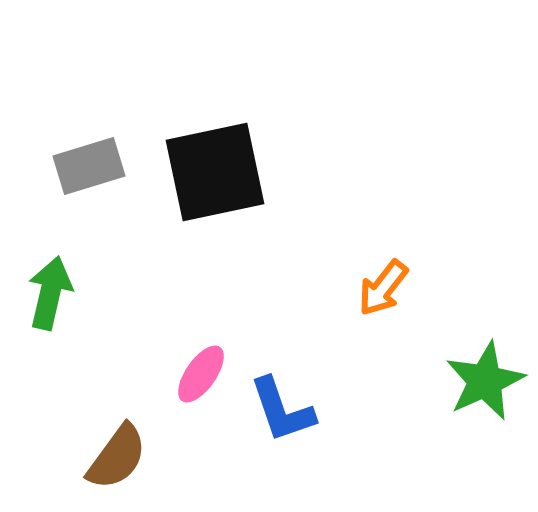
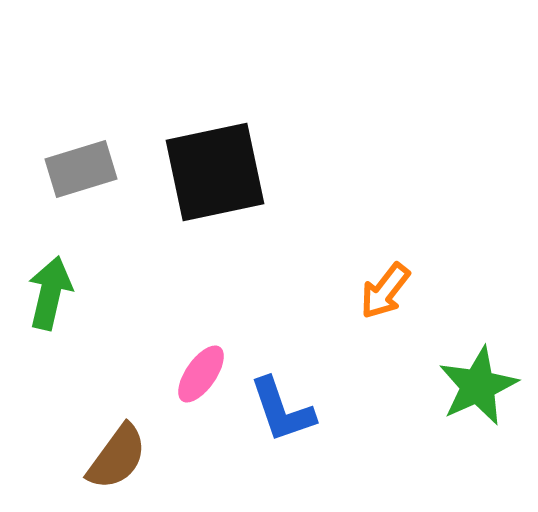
gray rectangle: moved 8 px left, 3 px down
orange arrow: moved 2 px right, 3 px down
green star: moved 7 px left, 5 px down
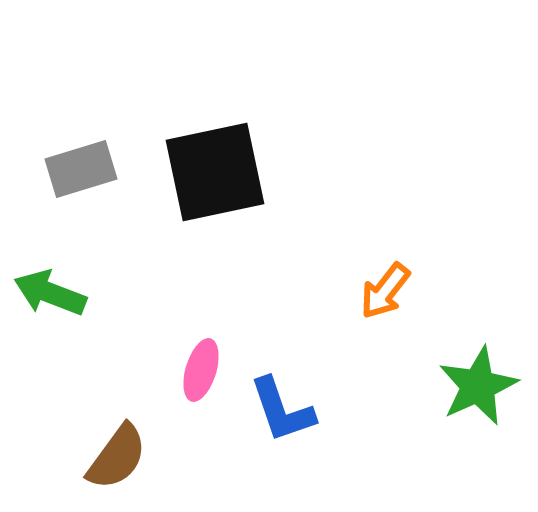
green arrow: rotated 82 degrees counterclockwise
pink ellipse: moved 4 px up; rotated 18 degrees counterclockwise
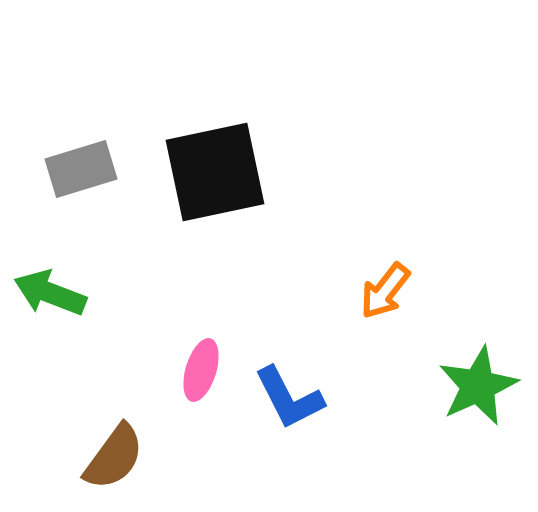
blue L-shape: moved 7 px right, 12 px up; rotated 8 degrees counterclockwise
brown semicircle: moved 3 px left
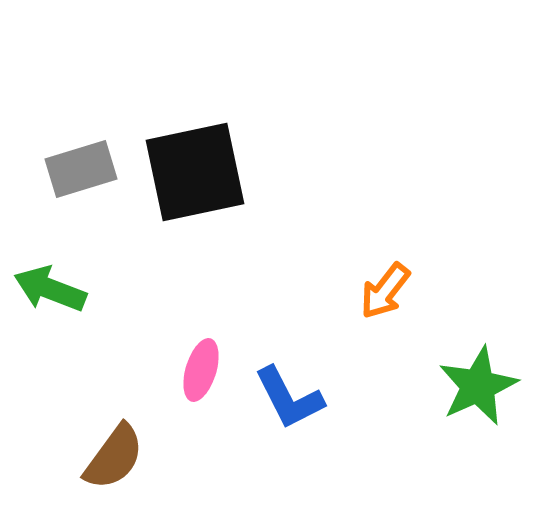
black square: moved 20 px left
green arrow: moved 4 px up
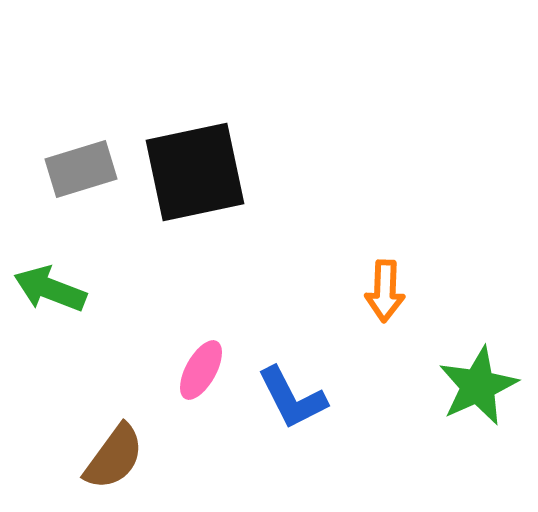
orange arrow: rotated 36 degrees counterclockwise
pink ellipse: rotated 12 degrees clockwise
blue L-shape: moved 3 px right
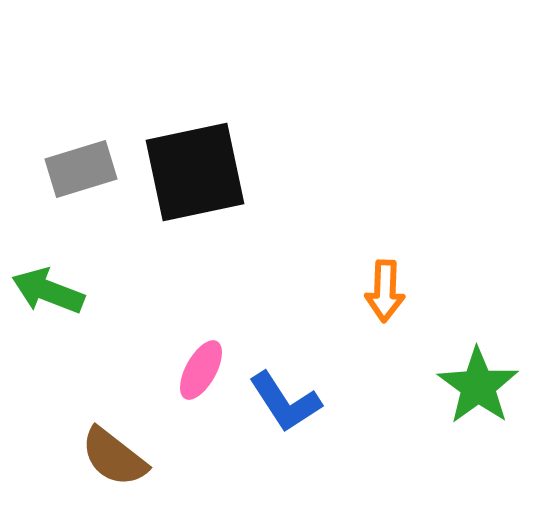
green arrow: moved 2 px left, 2 px down
green star: rotated 12 degrees counterclockwise
blue L-shape: moved 7 px left, 4 px down; rotated 6 degrees counterclockwise
brown semicircle: rotated 92 degrees clockwise
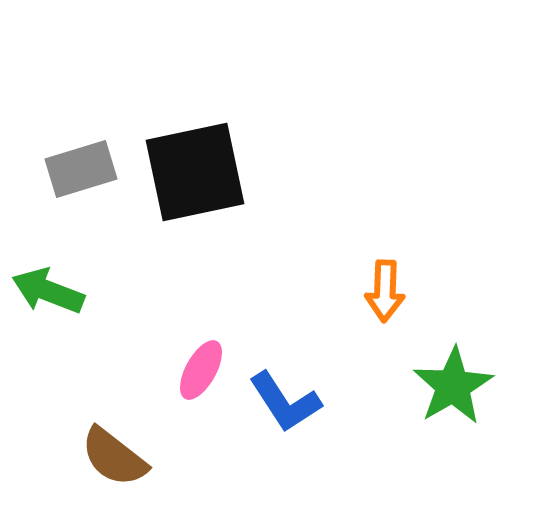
green star: moved 25 px left; rotated 6 degrees clockwise
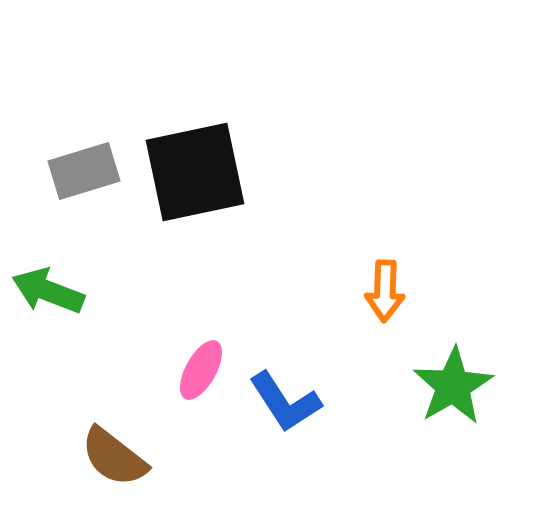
gray rectangle: moved 3 px right, 2 px down
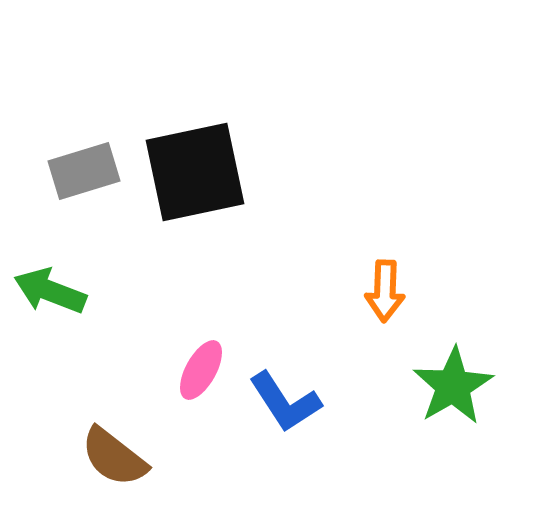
green arrow: moved 2 px right
